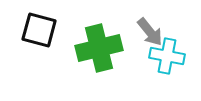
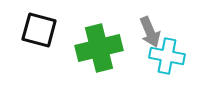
gray arrow: rotated 16 degrees clockwise
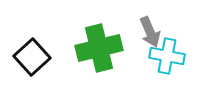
black square: moved 7 px left, 27 px down; rotated 33 degrees clockwise
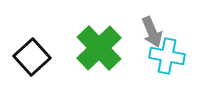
gray arrow: moved 2 px right
green cross: rotated 30 degrees counterclockwise
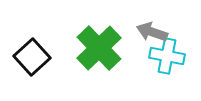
gray arrow: rotated 132 degrees clockwise
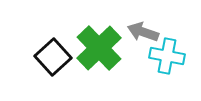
gray arrow: moved 9 px left
black square: moved 21 px right
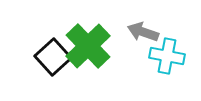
green cross: moved 11 px left, 2 px up
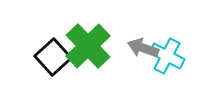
gray arrow: moved 16 px down
cyan cross: rotated 16 degrees clockwise
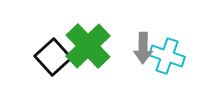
gray arrow: rotated 108 degrees counterclockwise
cyan cross: rotated 8 degrees counterclockwise
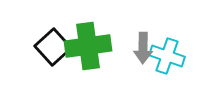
green cross: rotated 36 degrees clockwise
black square: moved 10 px up
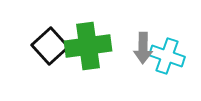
black square: moved 3 px left, 1 px up
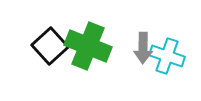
green cross: rotated 30 degrees clockwise
